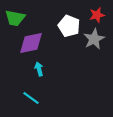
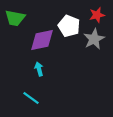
purple diamond: moved 11 px right, 3 px up
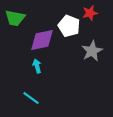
red star: moved 7 px left, 2 px up
gray star: moved 2 px left, 12 px down
cyan arrow: moved 2 px left, 3 px up
